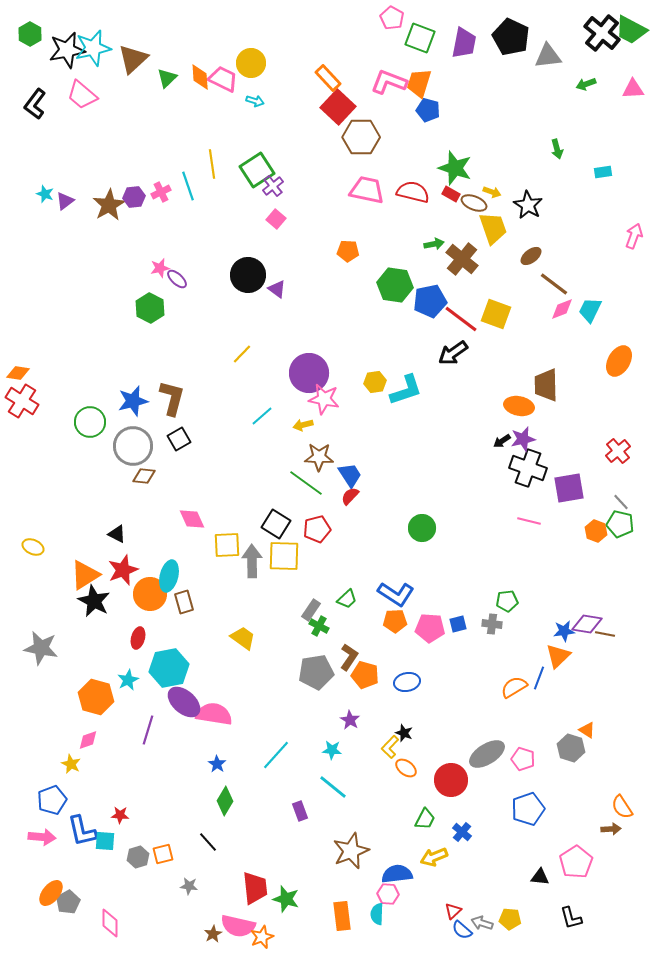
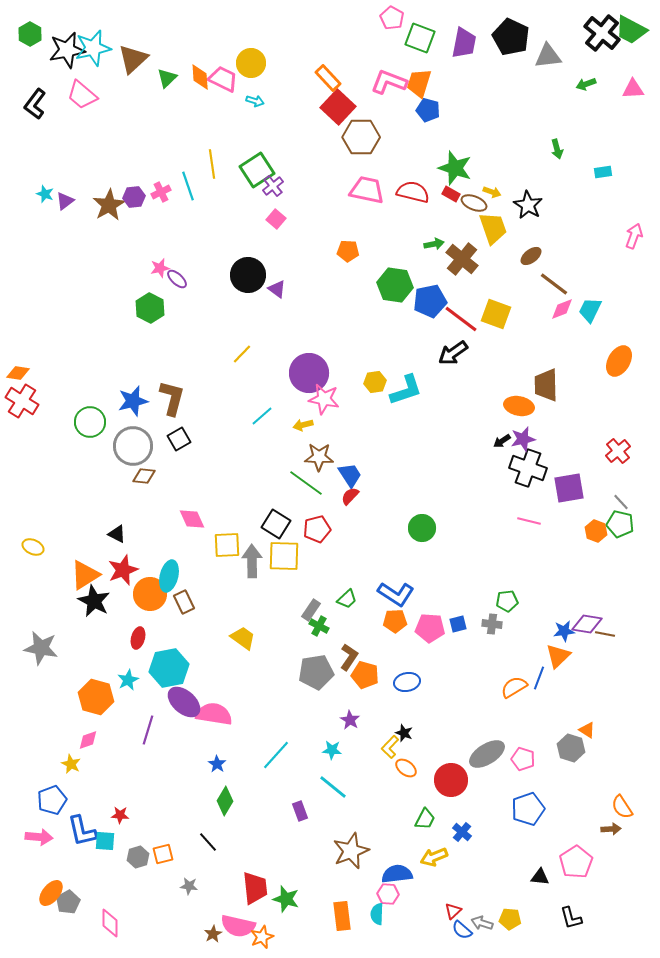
brown rectangle at (184, 602): rotated 10 degrees counterclockwise
pink arrow at (42, 837): moved 3 px left
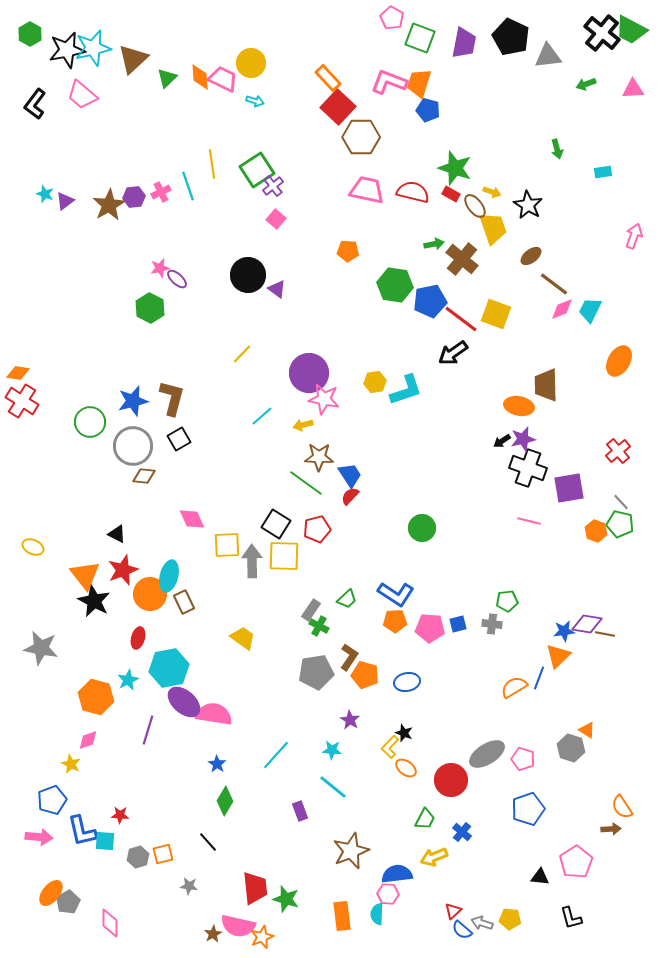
brown ellipse at (474, 203): moved 1 px right, 3 px down; rotated 30 degrees clockwise
orange triangle at (85, 575): rotated 36 degrees counterclockwise
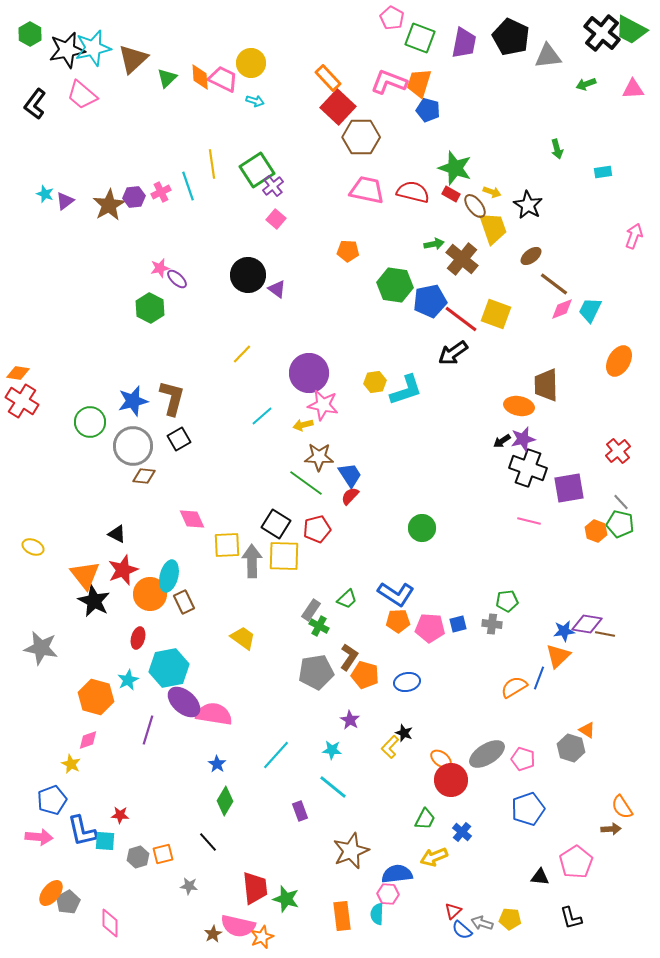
pink star at (324, 399): moved 1 px left, 6 px down
orange pentagon at (395, 621): moved 3 px right
orange ellipse at (406, 768): moved 35 px right, 9 px up
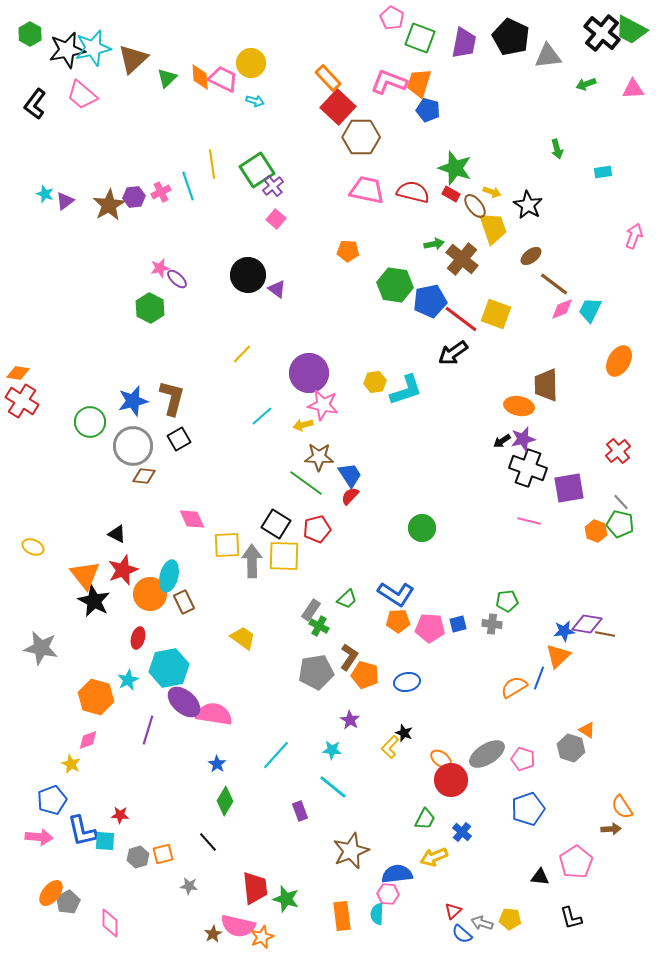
blue semicircle at (462, 930): moved 4 px down
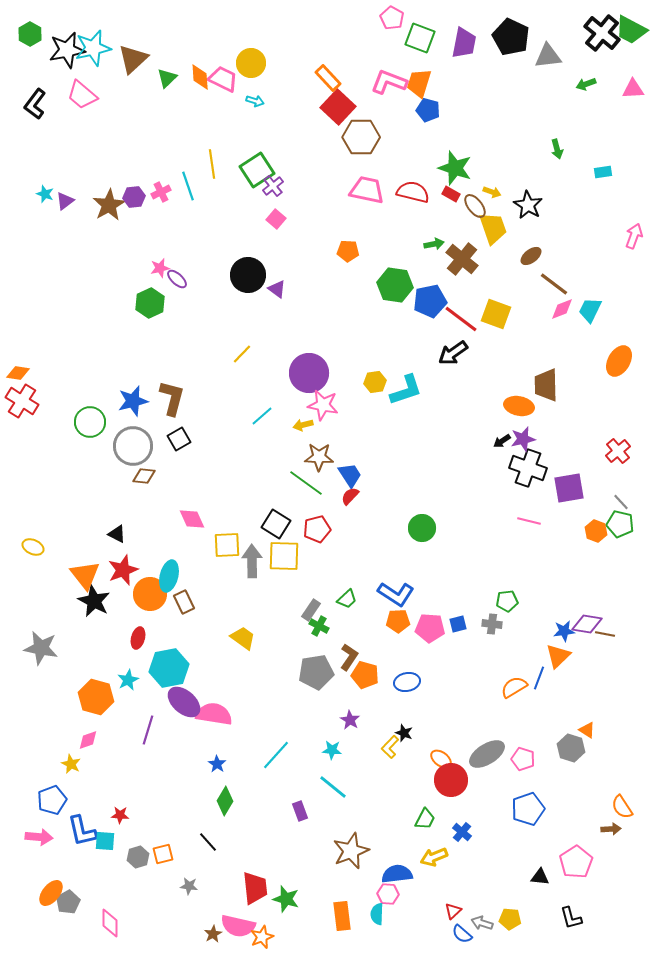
green hexagon at (150, 308): moved 5 px up; rotated 8 degrees clockwise
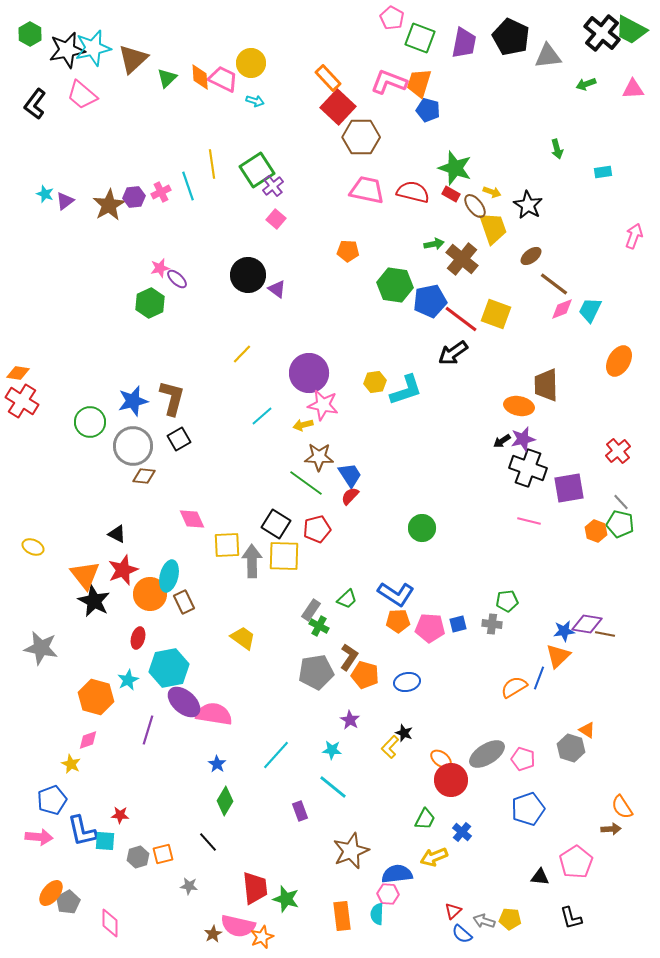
gray arrow at (482, 923): moved 2 px right, 2 px up
